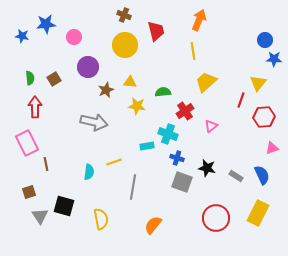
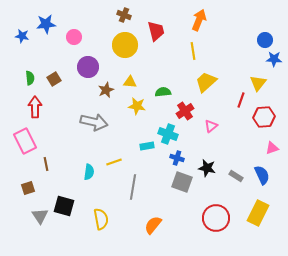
pink rectangle at (27, 143): moved 2 px left, 2 px up
brown square at (29, 192): moved 1 px left, 4 px up
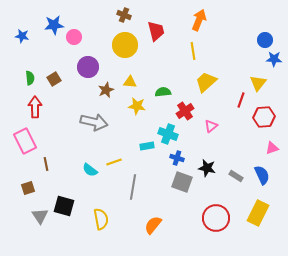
blue star at (46, 24): moved 8 px right, 1 px down
cyan semicircle at (89, 172): moved 1 px right, 2 px up; rotated 119 degrees clockwise
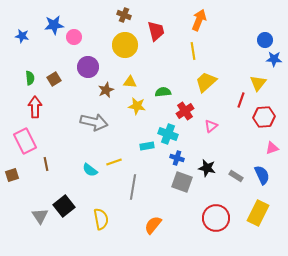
brown square at (28, 188): moved 16 px left, 13 px up
black square at (64, 206): rotated 35 degrees clockwise
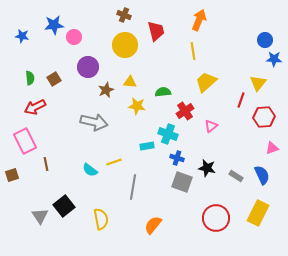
red arrow at (35, 107): rotated 115 degrees counterclockwise
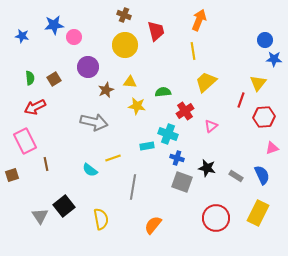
yellow line at (114, 162): moved 1 px left, 4 px up
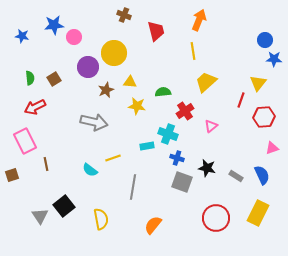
yellow circle at (125, 45): moved 11 px left, 8 px down
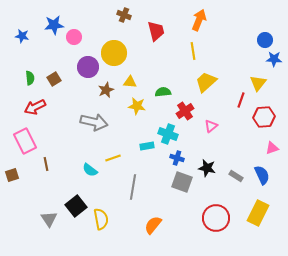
black square at (64, 206): moved 12 px right
gray triangle at (40, 216): moved 9 px right, 3 px down
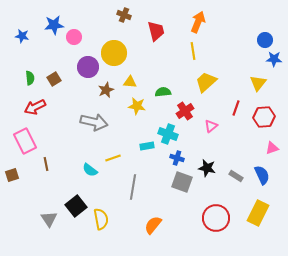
orange arrow at (199, 20): moved 1 px left, 2 px down
red line at (241, 100): moved 5 px left, 8 px down
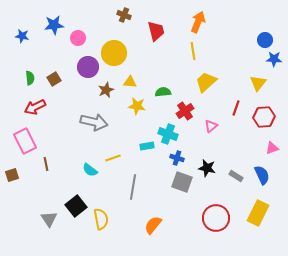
pink circle at (74, 37): moved 4 px right, 1 px down
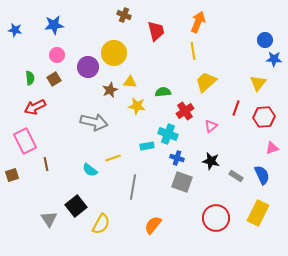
blue star at (22, 36): moved 7 px left, 6 px up
pink circle at (78, 38): moved 21 px left, 17 px down
brown star at (106, 90): moved 4 px right
black star at (207, 168): moved 4 px right, 7 px up
yellow semicircle at (101, 219): moved 5 px down; rotated 40 degrees clockwise
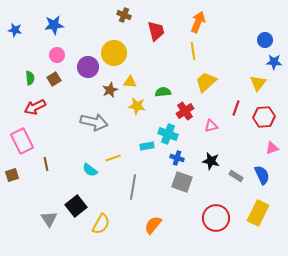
blue star at (274, 59): moved 3 px down
pink triangle at (211, 126): rotated 24 degrees clockwise
pink rectangle at (25, 141): moved 3 px left
